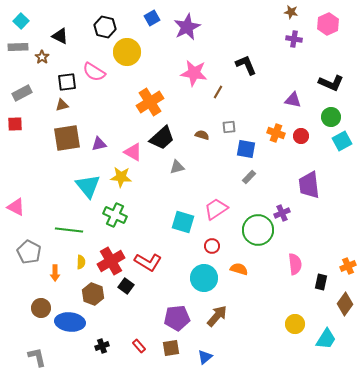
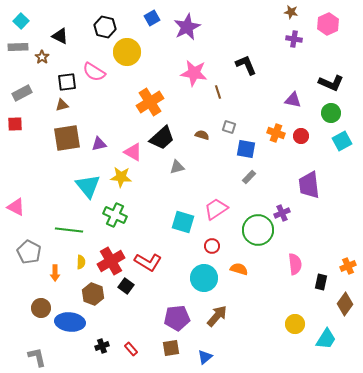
brown line at (218, 92): rotated 48 degrees counterclockwise
green circle at (331, 117): moved 4 px up
gray square at (229, 127): rotated 24 degrees clockwise
red rectangle at (139, 346): moved 8 px left, 3 px down
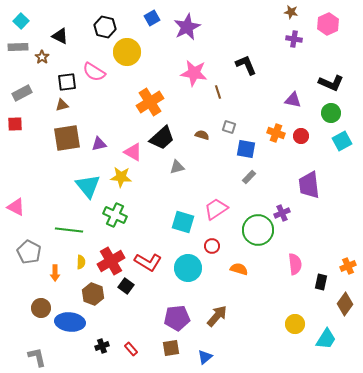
cyan circle at (204, 278): moved 16 px left, 10 px up
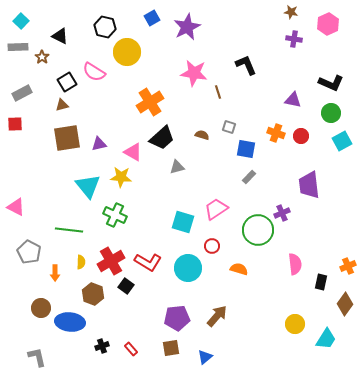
black square at (67, 82): rotated 24 degrees counterclockwise
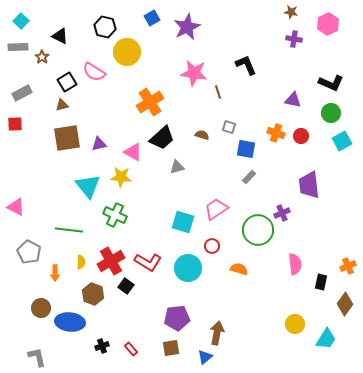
brown arrow at (217, 316): moved 17 px down; rotated 30 degrees counterclockwise
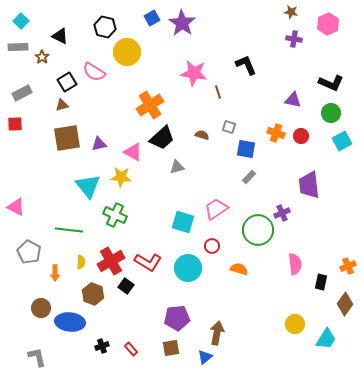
purple star at (187, 27): moved 5 px left, 4 px up; rotated 12 degrees counterclockwise
orange cross at (150, 102): moved 3 px down
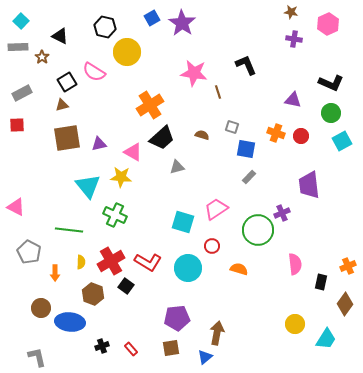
red square at (15, 124): moved 2 px right, 1 px down
gray square at (229, 127): moved 3 px right
